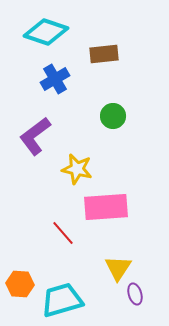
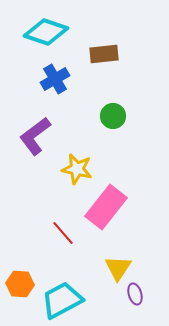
pink rectangle: rotated 48 degrees counterclockwise
cyan trapezoid: rotated 12 degrees counterclockwise
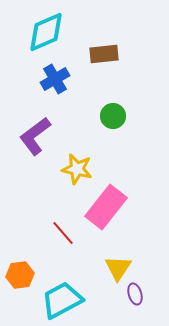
cyan diamond: rotated 42 degrees counterclockwise
orange hexagon: moved 9 px up; rotated 12 degrees counterclockwise
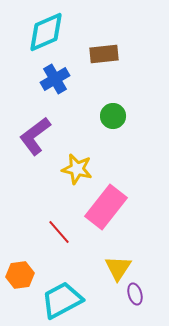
red line: moved 4 px left, 1 px up
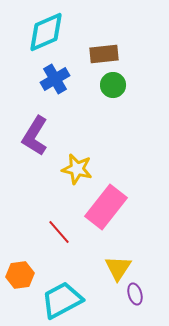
green circle: moved 31 px up
purple L-shape: rotated 21 degrees counterclockwise
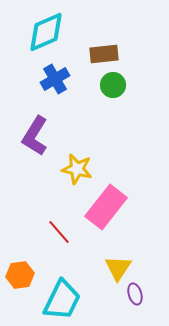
cyan trapezoid: rotated 144 degrees clockwise
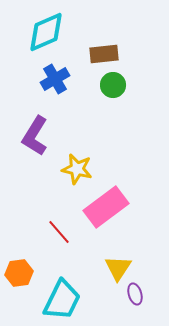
pink rectangle: rotated 15 degrees clockwise
orange hexagon: moved 1 px left, 2 px up
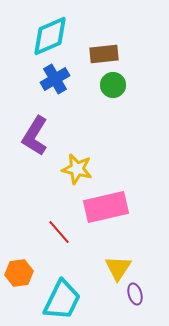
cyan diamond: moved 4 px right, 4 px down
pink rectangle: rotated 24 degrees clockwise
